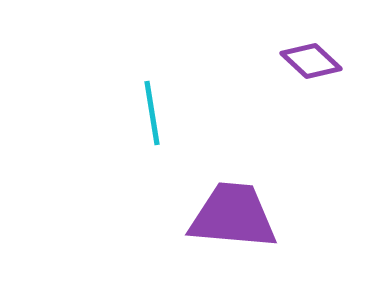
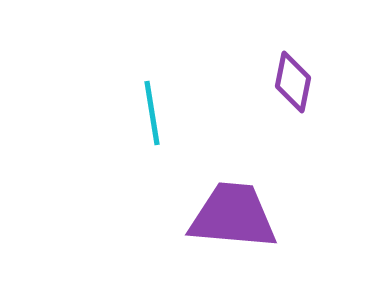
purple diamond: moved 18 px left, 21 px down; rotated 58 degrees clockwise
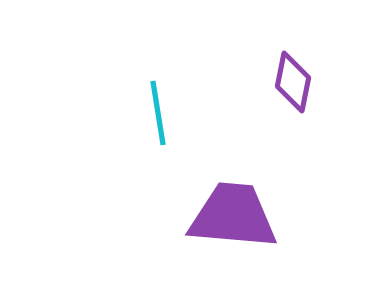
cyan line: moved 6 px right
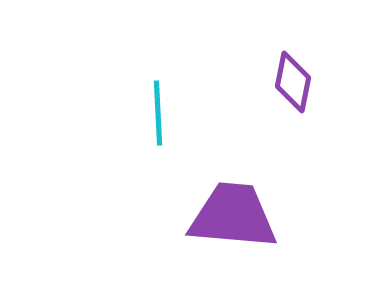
cyan line: rotated 6 degrees clockwise
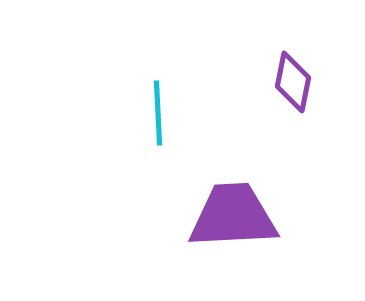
purple trapezoid: rotated 8 degrees counterclockwise
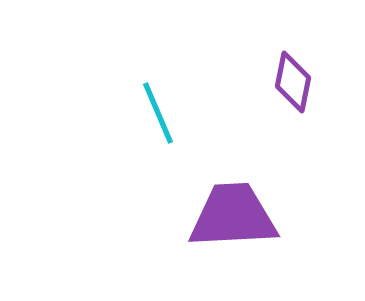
cyan line: rotated 20 degrees counterclockwise
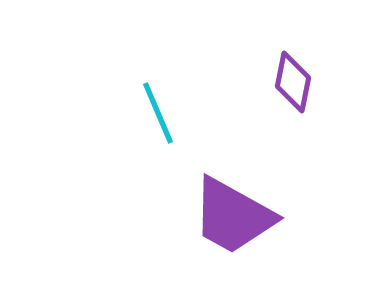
purple trapezoid: rotated 148 degrees counterclockwise
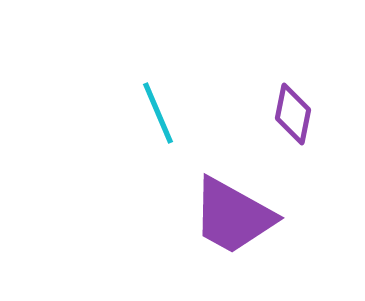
purple diamond: moved 32 px down
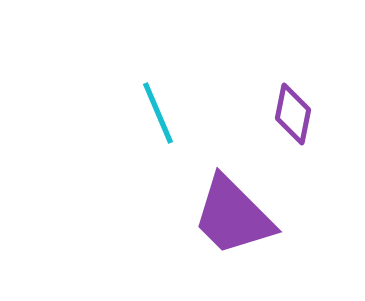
purple trapezoid: rotated 16 degrees clockwise
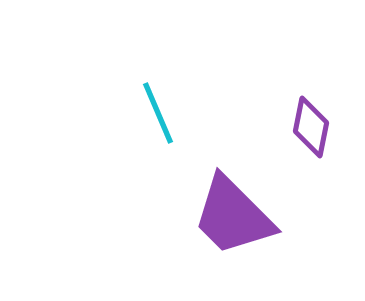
purple diamond: moved 18 px right, 13 px down
